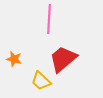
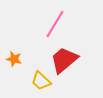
pink line: moved 6 px right, 5 px down; rotated 28 degrees clockwise
red trapezoid: moved 1 px right, 1 px down
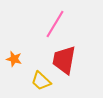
red trapezoid: rotated 40 degrees counterclockwise
